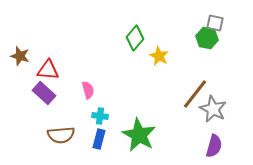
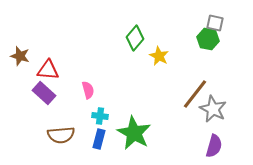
green hexagon: moved 1 px right, 1 px down
green star: moved 5 px left, 2 px up
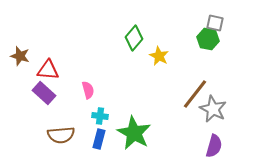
green diamond: moved 1 px left
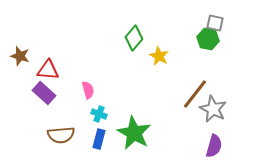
cyan cross: moved 1 px left, 2 px up; rotated 14 degrees clockwise
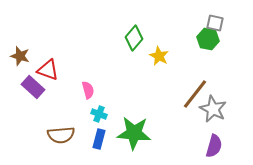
red triangle: rotated 15 degrees clockwise
purple rectangle: moved 11 px left, 6 px up
green star: rotated 24 degrees counterclockwise
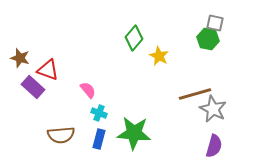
brown star: moved 2 px down
pink semicircle: rotated 24 degrees counterclockwise
brown line: rotated 36 degrees clockwise
cyan cross: moved 1 px up
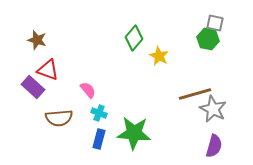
brown star: moved 17 px right, 18 px up
brown semicircle: moved 2 px left, 17 px up
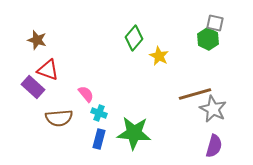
green hexagon: rotated 15 degrees clockwise
pink semicircle: moved 2 px left, 4 px down
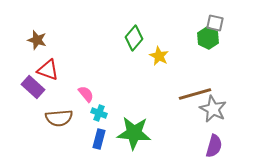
green hexagon: moved 1 px up
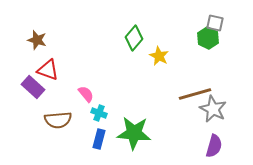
brown semicircle: moved 1 px left, 2 px down
